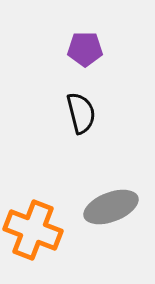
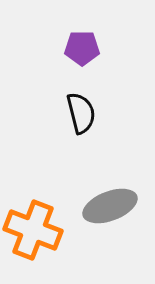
purple pentagon: moved 3 px left, 1 px up
gray ellipse: moved 1 px left, 1 px up
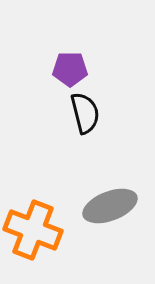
purple pentagon: moved 12 px left, 21 px down
black semicircle: moved 4 px right
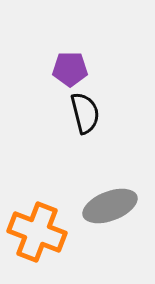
orange cross: moved 4 px right, 2 px down
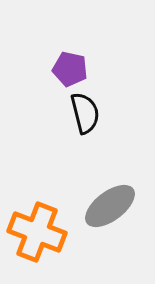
purple pentagon: rotated 12 degrees clockwise
gray ellipse: rotated 16 degrees counterclockwise
